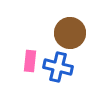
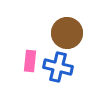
brown circle: moved 3 px left
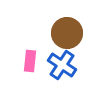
blue cross: moved 4 px right, 2 px up; rotated 20 degrees clockwise
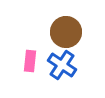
brown circle: moved 1 px left, 1 px up
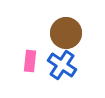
brown circle: moved 1 px down
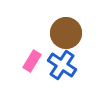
pink rectangle: moved 2 px right; rotated 25 degrees clockwise
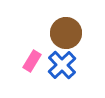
blue cross: rotated 12 degrees clockwise
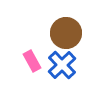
pink rectangle: rotated 60 degrees counterclockwise
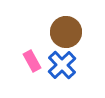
brown circle: moved 1 px up
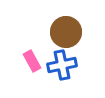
blue cross: rotated 32 degrees clockwise
